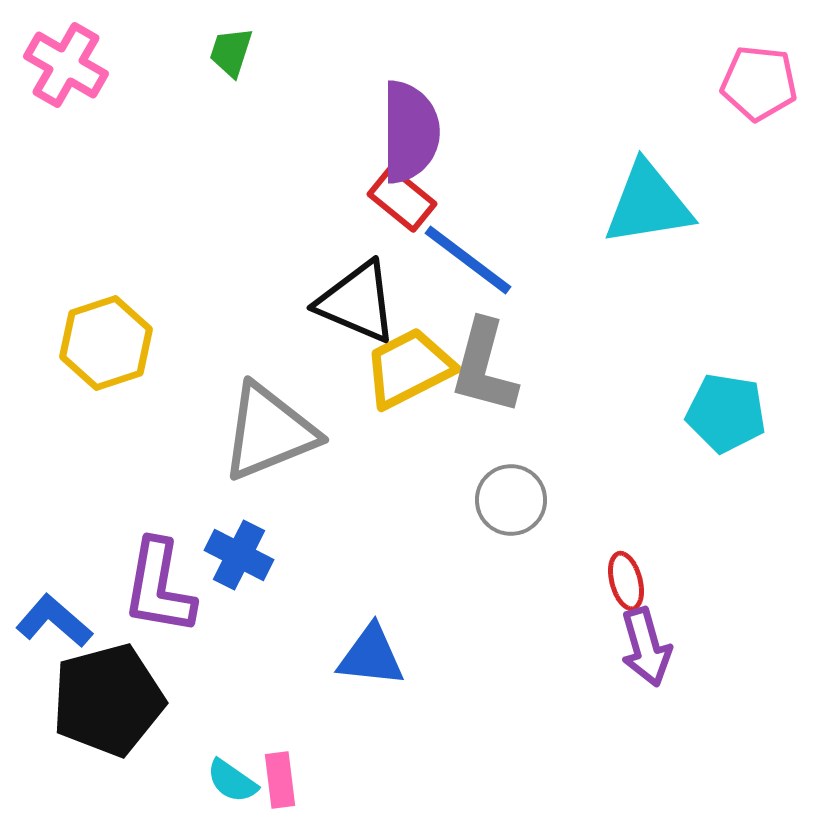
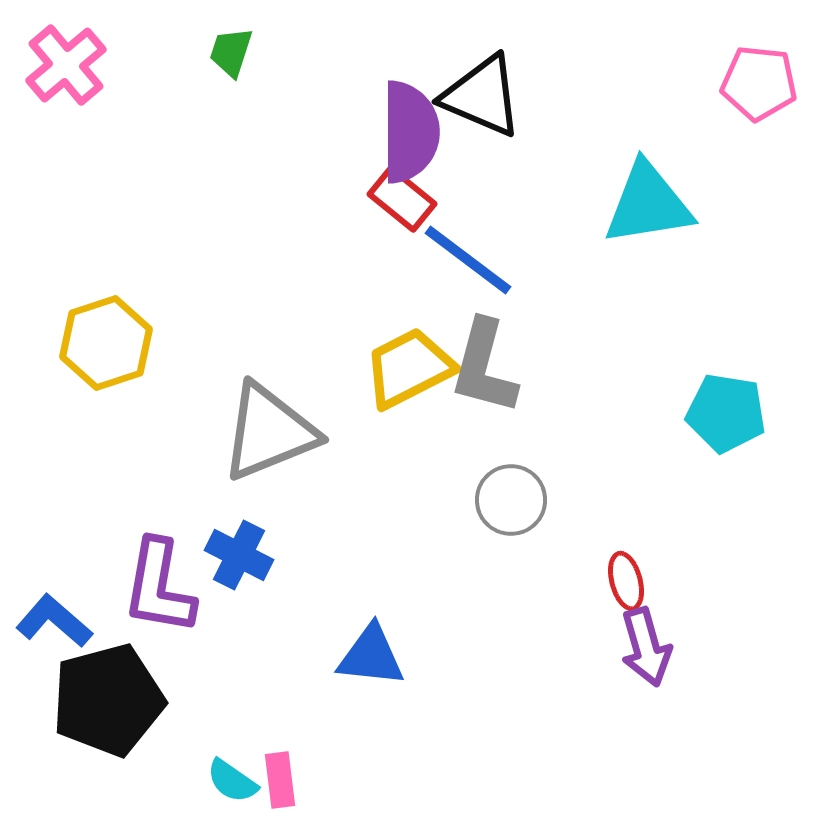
pink cross: rotated 20 degrees clockwise
black triangle: moved 125 px right, 206 px up
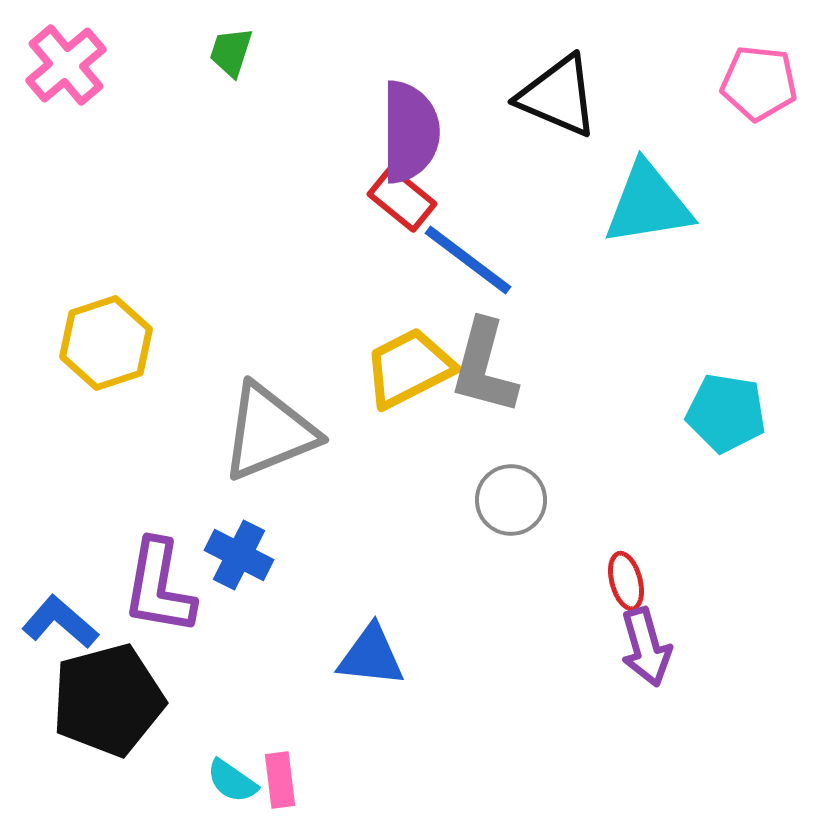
black triangle: moved 76 px right
blue L-shape: moved 6 px right, 1 px down
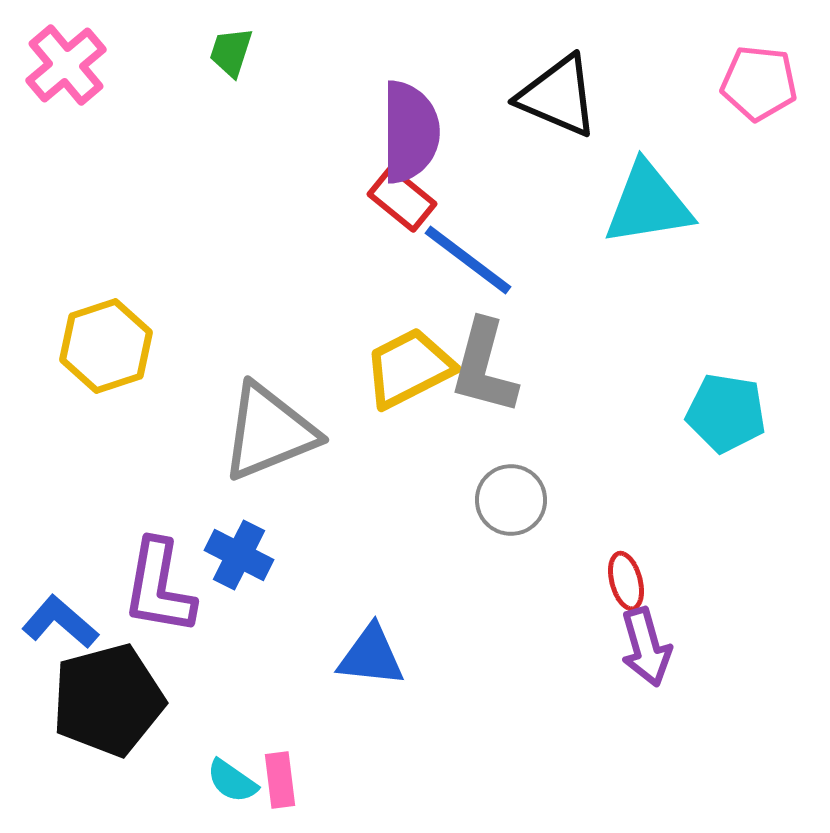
yellow hexagon: moved 3 px down
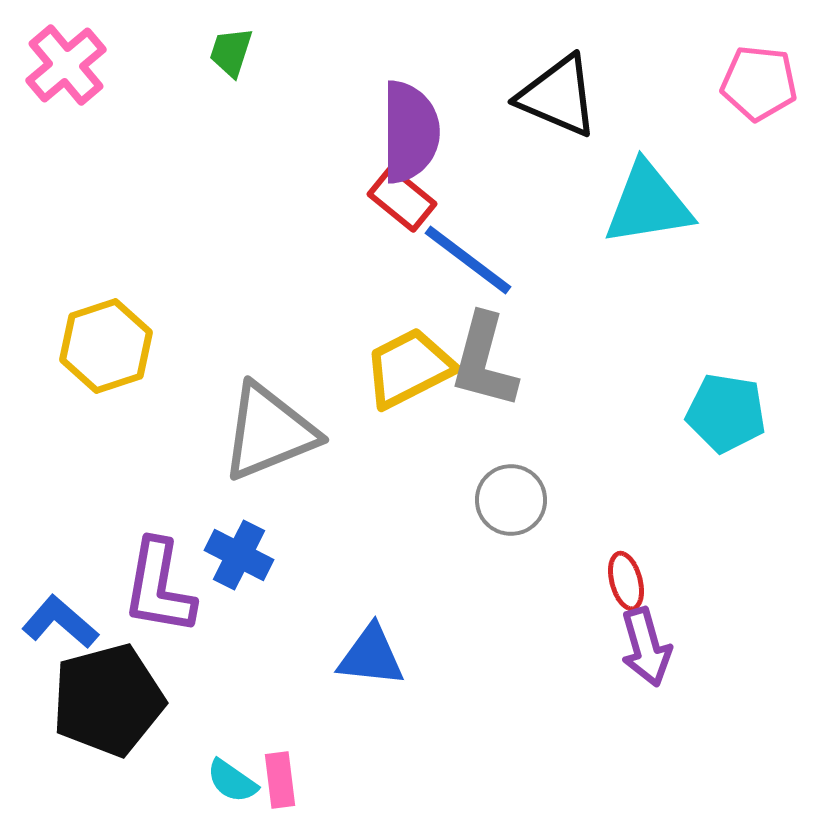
gray L-shape: moved 6 px up
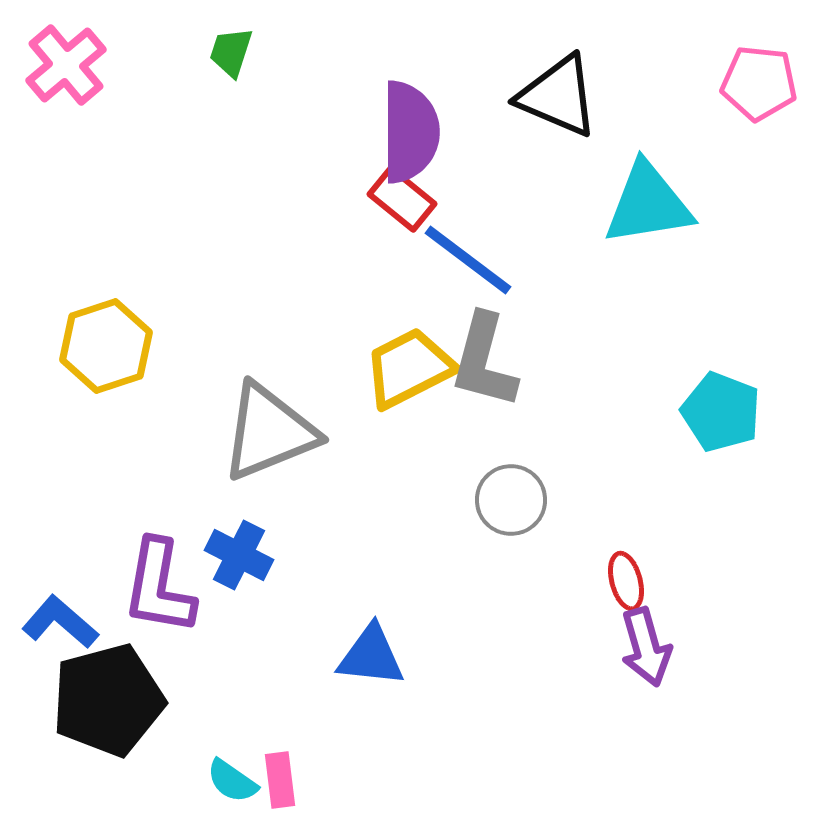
cyan pentagon: moved 5 px left, 1 px up; rotated 12 degrees clockwise
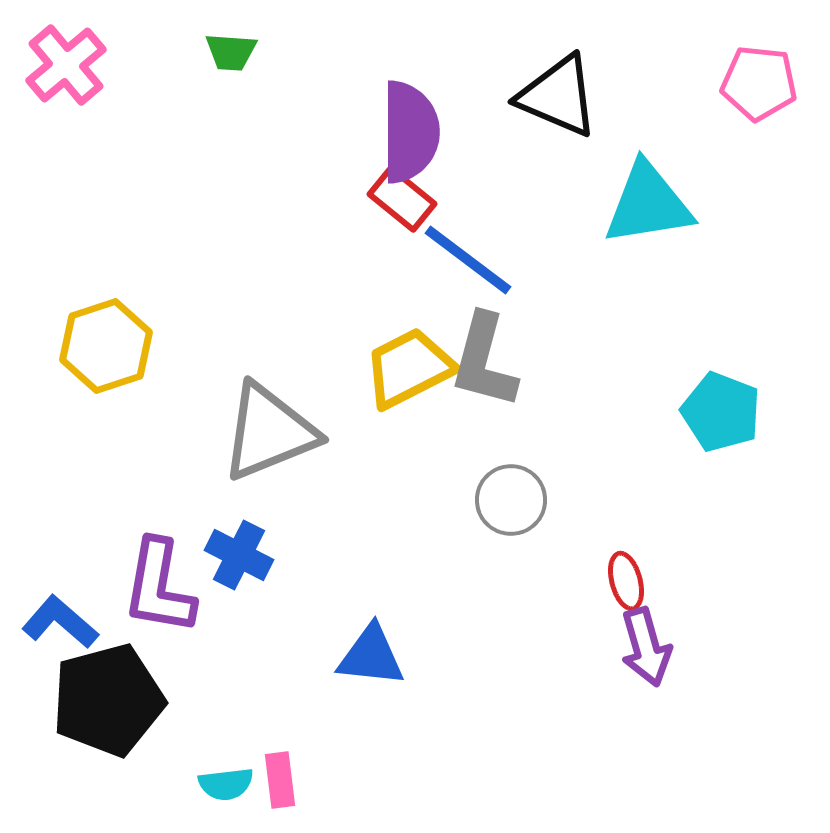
green trapezoid: rotated 104 degrees counterclockwise
cyan semicircle: moved 6 px left, 3 px down; rotated 42 degrees counterclockwise
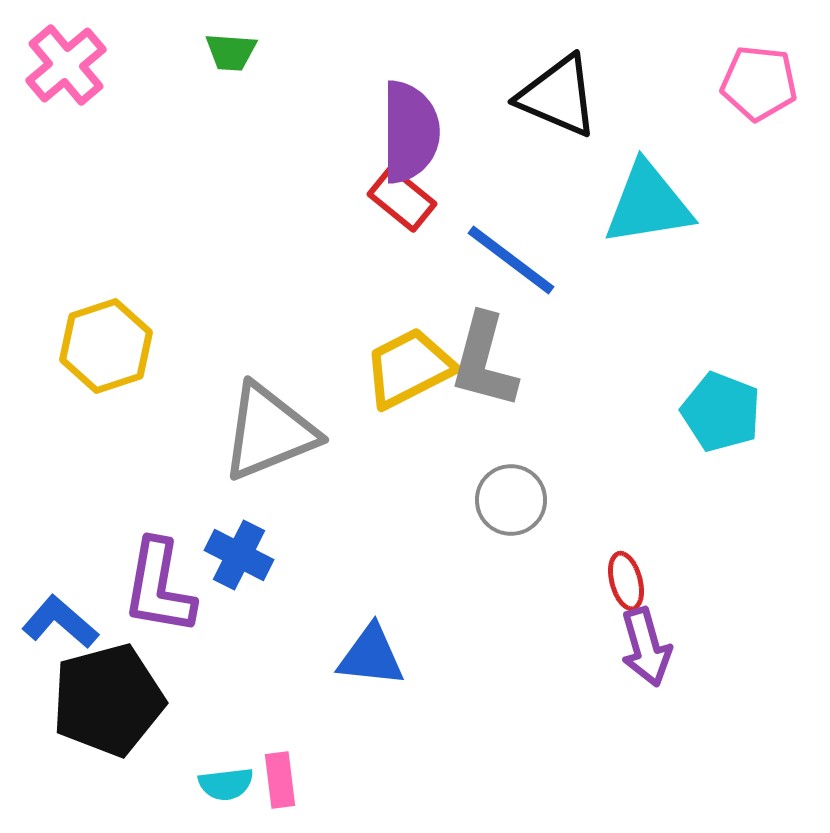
blue line: moved 43 px right
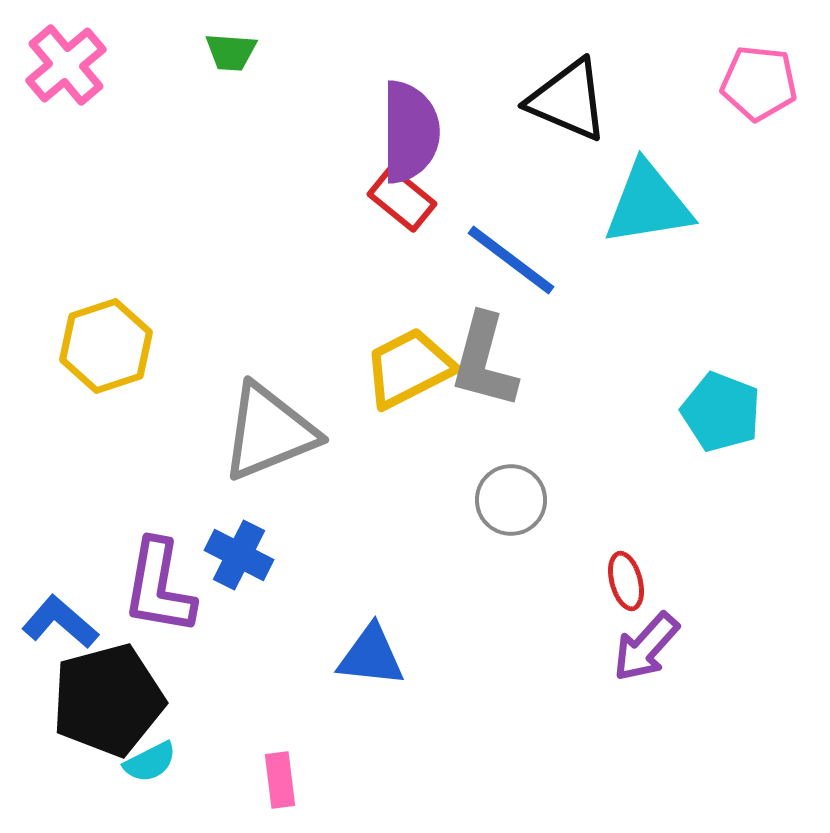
black triangle: moved 10 px right, 4 px down
purple arrow: rotated 58 degrees clockwise
cyan semicircle: moved 76 px left, 22 px up; rotated 20 degrees counterclockwise
